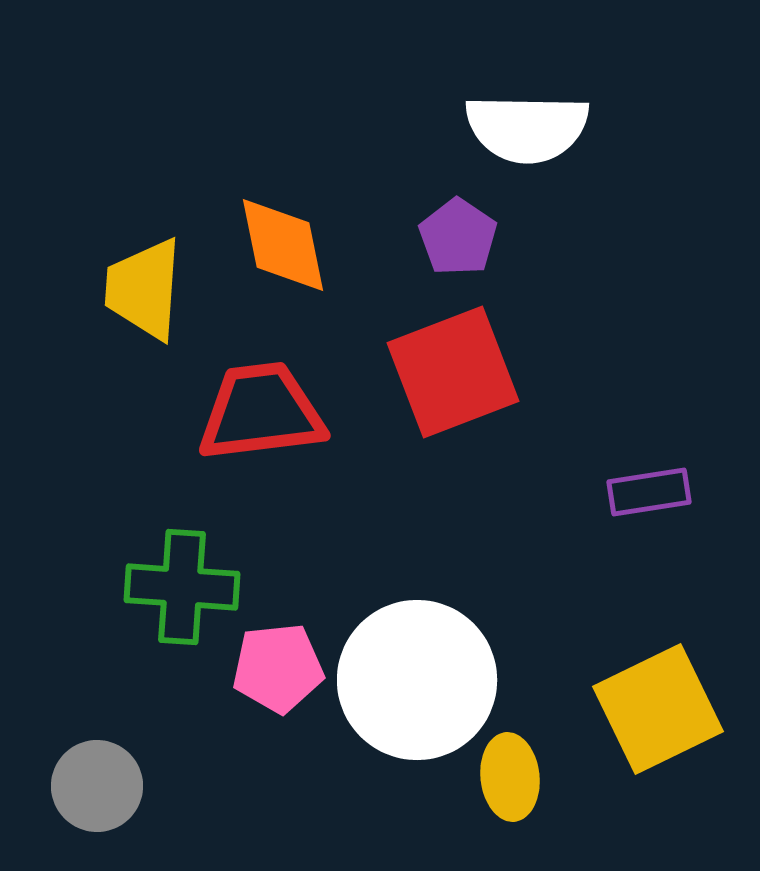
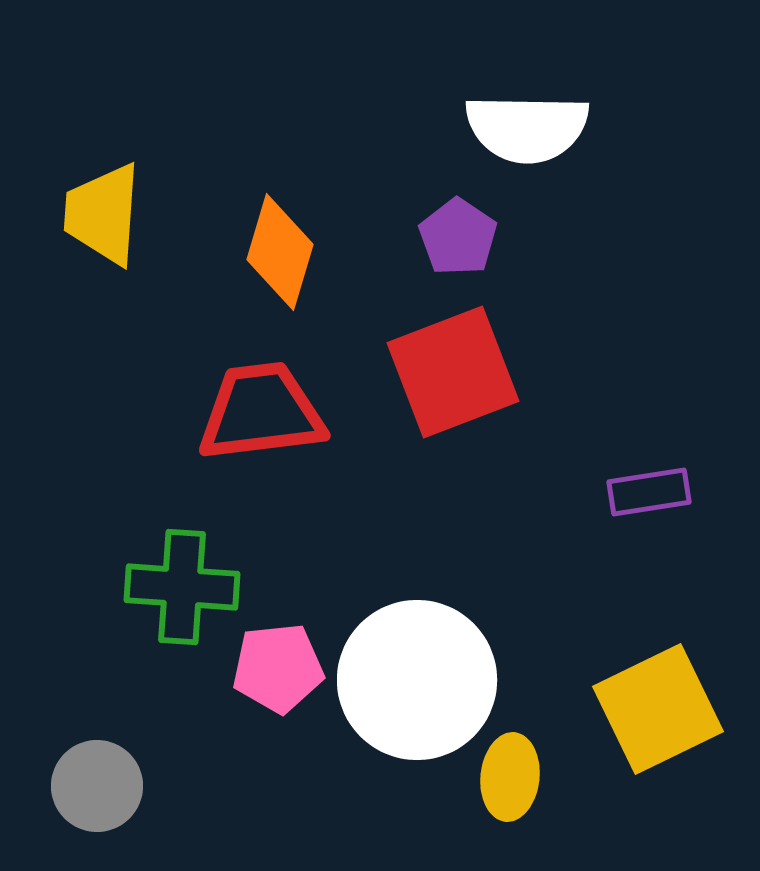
orange diamond: moved 3 px left, 7 px down; rotated 28 degrees clockwise
yellow trapezoid: moved 41 px left, 75 px up
yellow ellipse: rotated 12 degrees clockwise
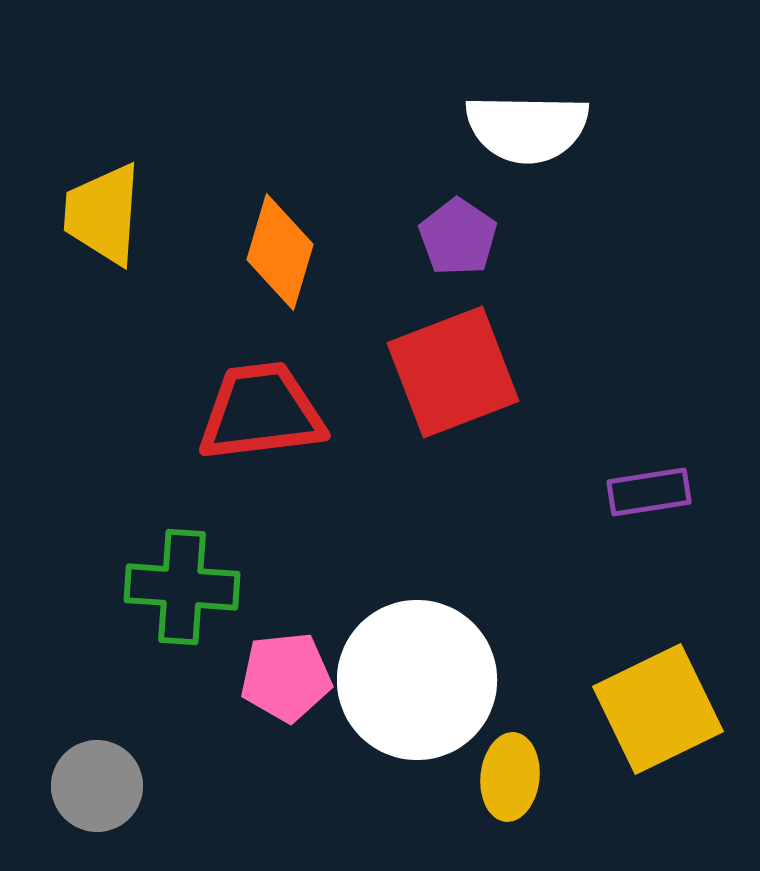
pink pentagon: moved 8 px right, 9 px down
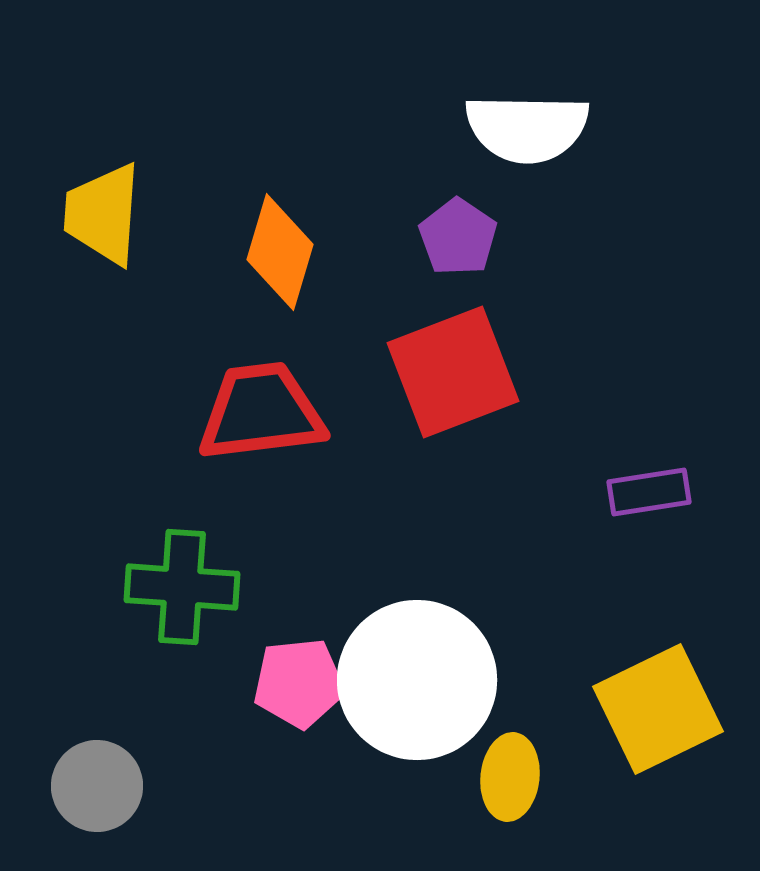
pink pentagon: moved 13 px right, 6 px down
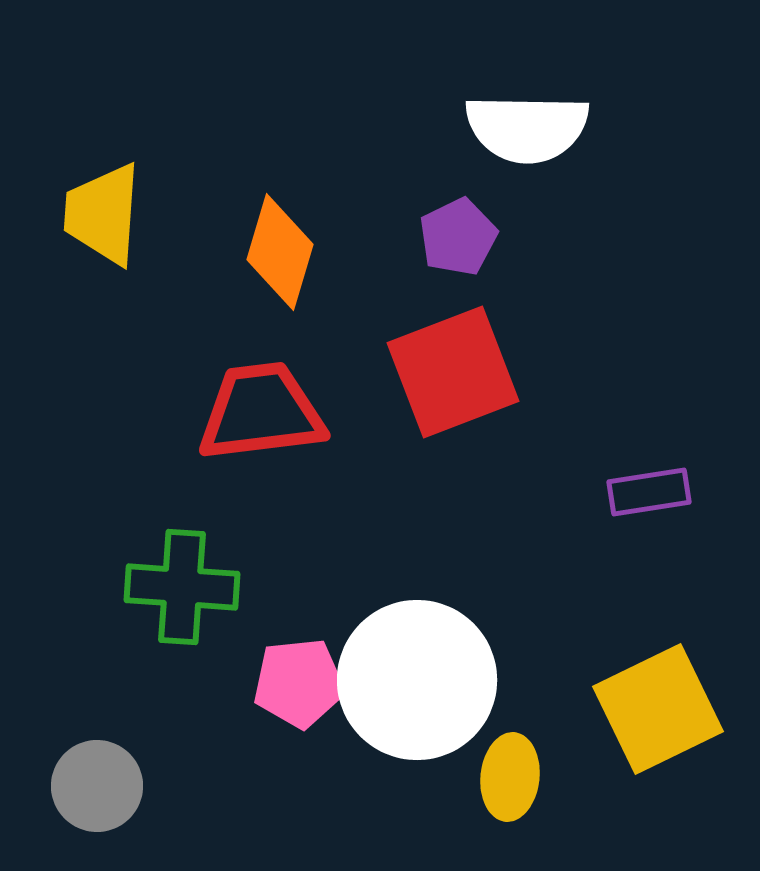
purple pentagon: rotated 12 degrees clockwise
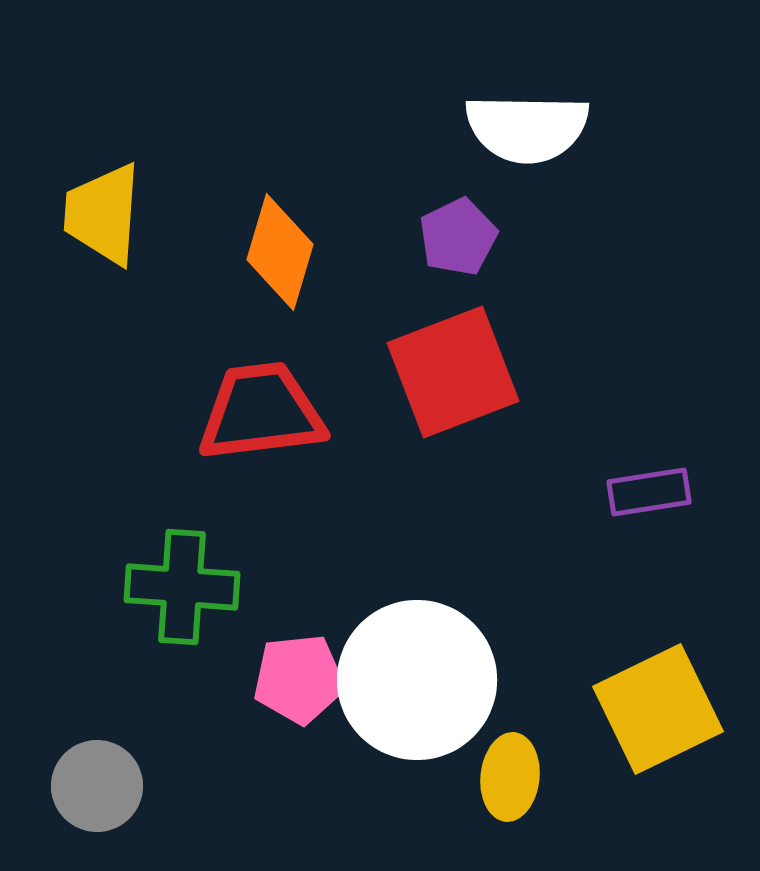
pink pentagon: moved 4 px up
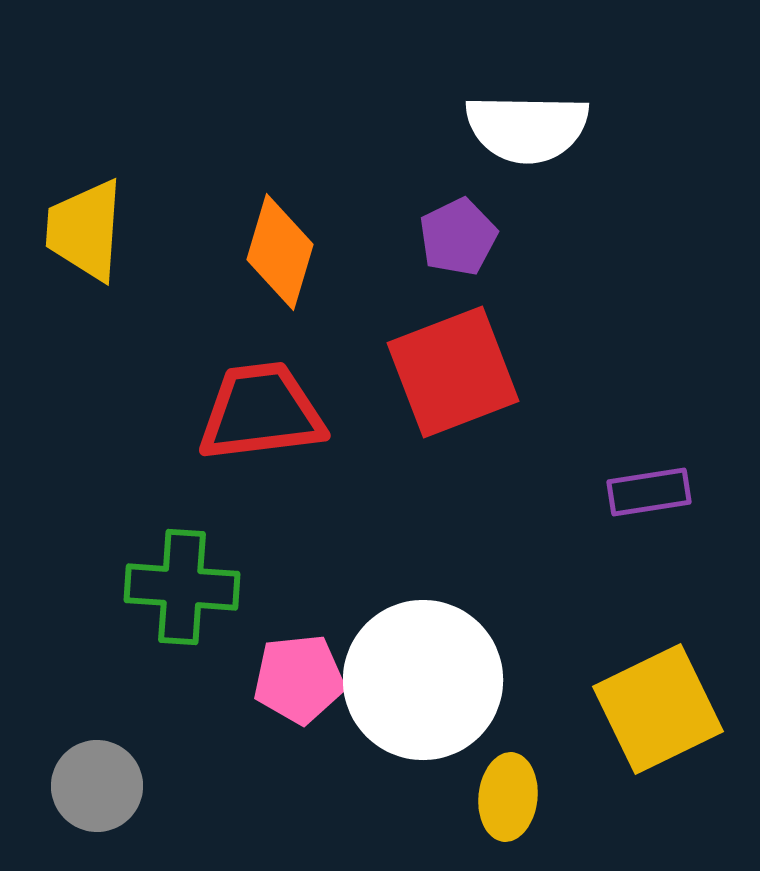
yellow trapezoid: moved 18 px left, 16 px down
white circle: moved 6 px right
yellow ellipse: moved 2 px left, 20 px down
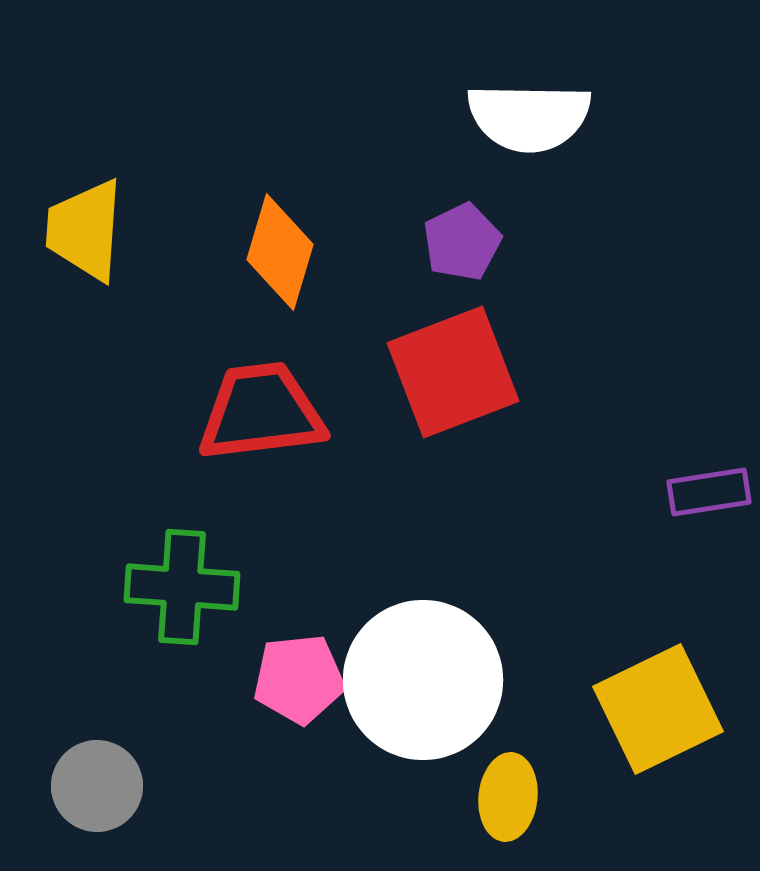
white semicircle: moved 2 px right, 11 px up
purple pentagon: moved 4 px right, 5 px down
purple rectangle: moved 60 px right
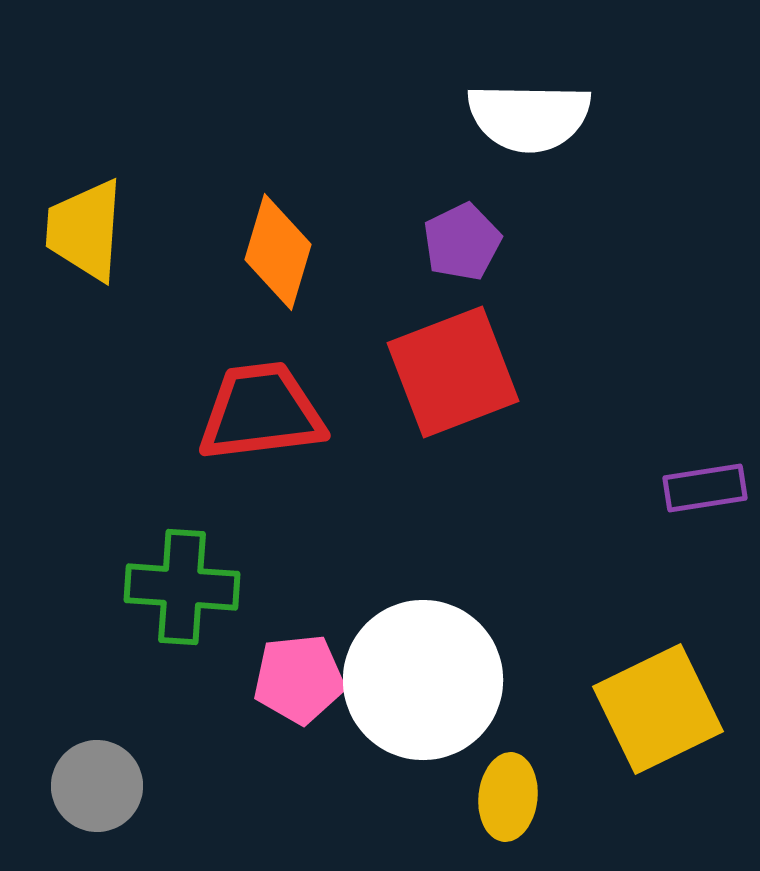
orange diamond: moved 2 px left
purple rectangle: moved 4 px left, 4 px up
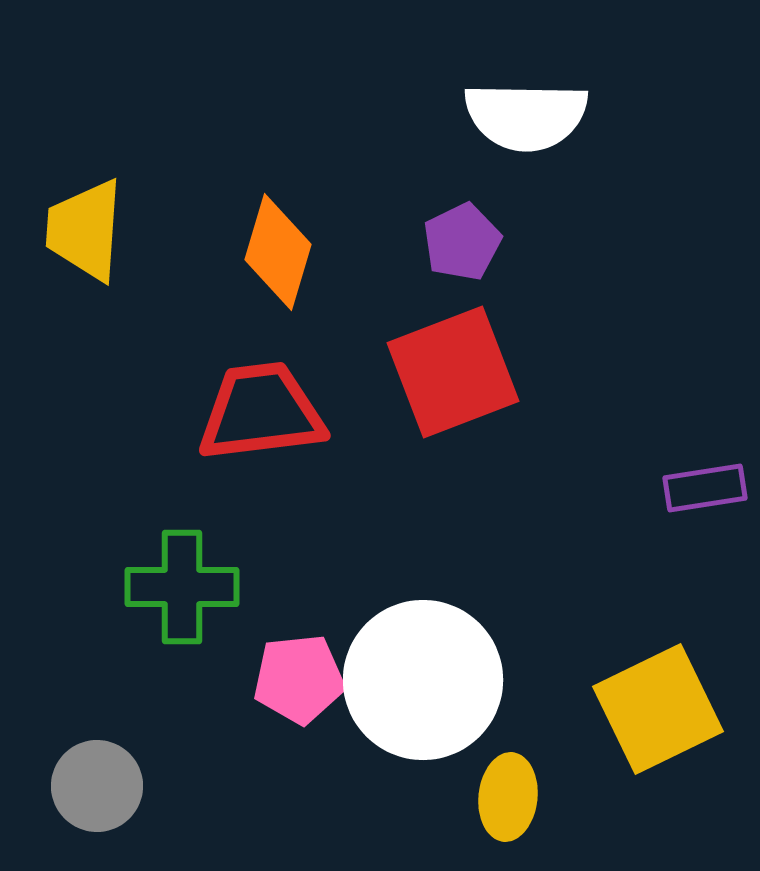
white semicircle: moved 3 px left, 1 px up
green cross: rotated 4 degrees counterclockwise
